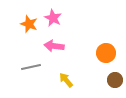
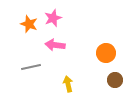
pink star: rotated 24 degrees clockwise
pink arrow: moved 1 px right, 1 px up
yellow arrow: moved 2 px right, 4 px down; rotated 28 degrees clockwise
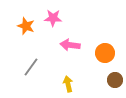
pink star: rotated 24 degrees clockwise
orange star: moved 3 px left, 2 px down
pink arrow: moved 15 px right
orange circle: moved 1 px left
gray line: rotated 42 degrees counterclockwise
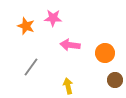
yellow arrow: moved 2 px down
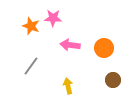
orange star: moved 5 px right
orange circle: moved 1 px left, 5 px up
gray line: moved 1 px up
brown circle: moved 2 px left
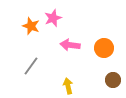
pink star: rotated 24 degrees counterclockwise
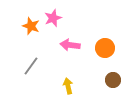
orange circle: moved 1 px right
